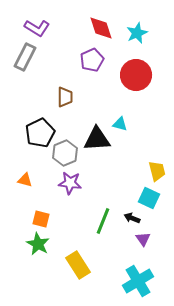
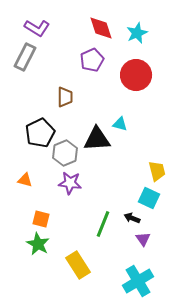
green line: moved 3 px down
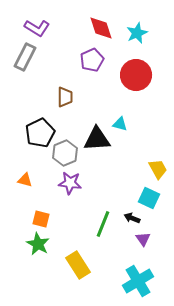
yellow trapezoid: moved 1 px right, 2 px up; rotated 15 degrees counterclockwise
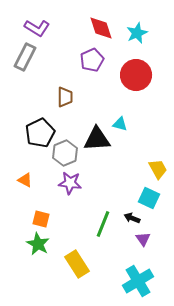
orange triangle: rotated 14 degrees clockwise
yellow rectangle: moved 1 px left, 1 px up
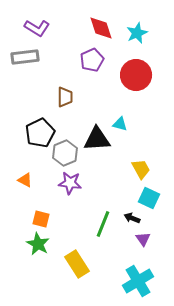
gray rectangle: rotated 56 degrees clockwise
yellow trapezoid: moved 17 px left
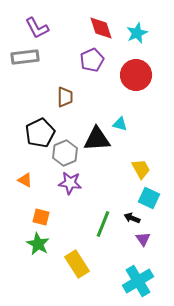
purple L-shape: rotated 30 degrees clockwise
orange square: moved 2 px up
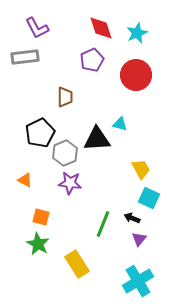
purple triangle: moved 4 px left; rotated 14 degrees clockwise
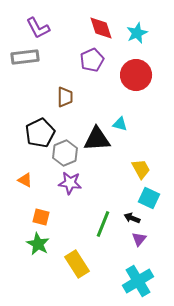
purple L-shape: moved 1 px right
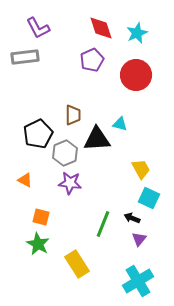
brown trapezoid: moved 8 px right, 18 px down
black pentagon: moved 2 px left, 1 px down
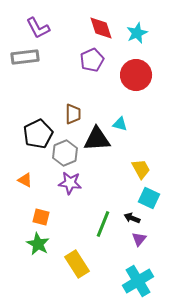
brown trapezoid: moved 1 px up
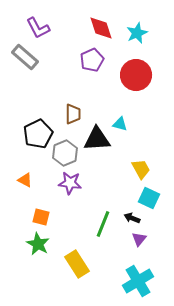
gray rectangle: rotated 48 degrees clockwise
